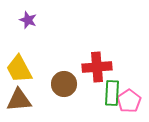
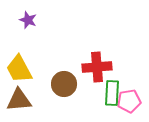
pink pentagon: rotated 25 degrees clockwise
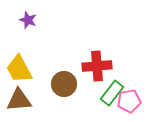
red cross: moved 1 px up
green rectangle: rotated 35 degrees clockwise
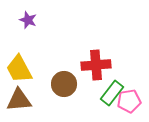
red cross: moved 1 px left, 1 px up
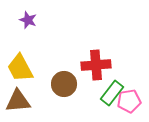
yellow trapezoid: moved 1 px right, 1 px up
brown triangle: moved 1 px left, 1 px down
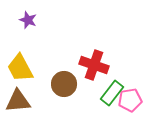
red cross: moved 2 px left; rotated 24 degrees clockwise
pink pentagon: moved 1 px right, 1 px up
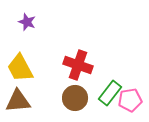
purple star: moved 1 px left, 2 px down
red cross: moved 16 px left
brown circle: moved 11 px right, 14 px down
green rectangle: moved 2 px left
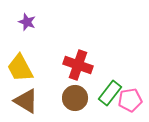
brown triangle: moved 8 px right; rotated 36 degrees clockwise
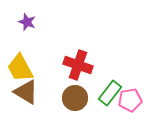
brown triangle: moved 9 px up
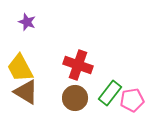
pink pentagon: moved 2 px right
